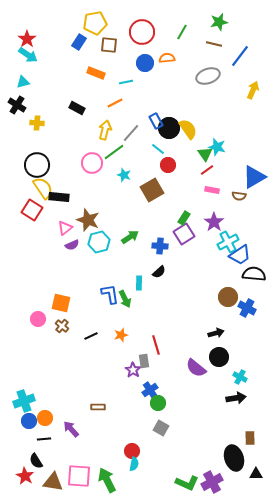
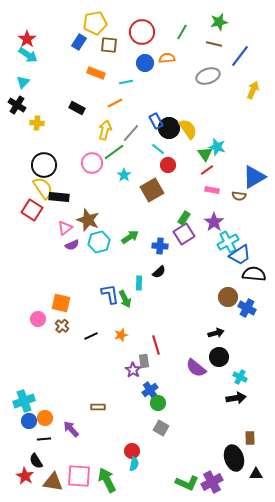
cyan triangle at (23, 82): rotated 32 degrees counterclockwise
black circle at (37, 165): moved 7 px right
cyan star at (124, 175): rotated 16 degrees clockwise
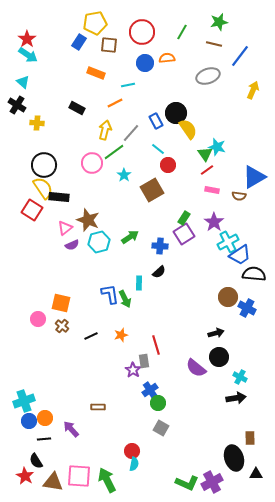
cyan triangle at (23, 82): rotated 32 degrees counterclockwise
cyan line at (126, 82): moved 2 px right, 3 px down
black circle at (169, 128): moved 7 px right, 15 px up
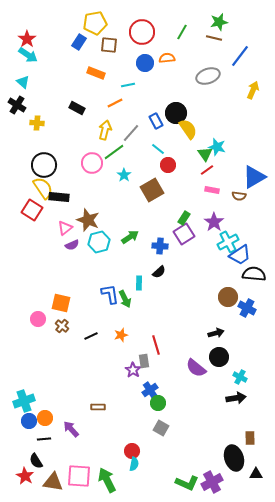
brown line at (214, 44): moved 6 px up
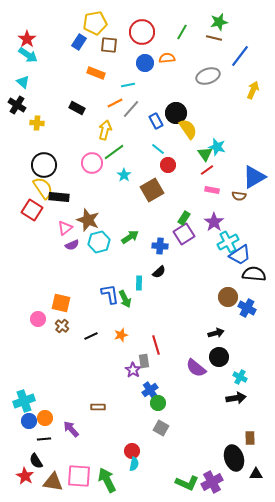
gray line at (131, 133): moved 24 px up
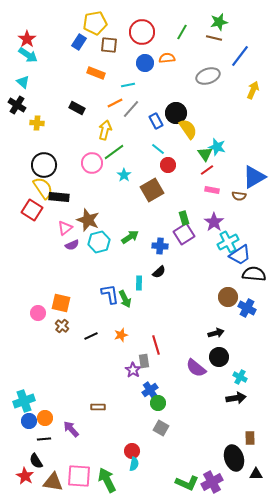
green rectangle at (184, 218): rotated 48 degrees counterclockwise
pink circle at (38, 319): moved 6 px up
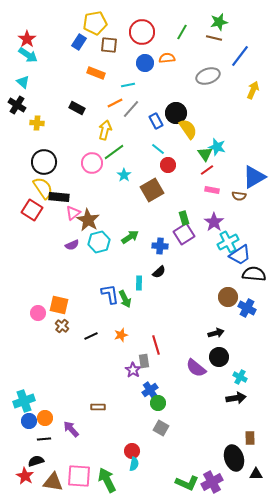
black circle at (44, 165): moved 3 px up
brown star at (88, 220): rotated 10 degrees clockwise
pink triangle at (65, 228): moved 8 px right, 15 px up
orange square at (61, 303): moved 2 px left, 2 px down
black semicircle at (36, 461): rotated 105 degrees clockwise
